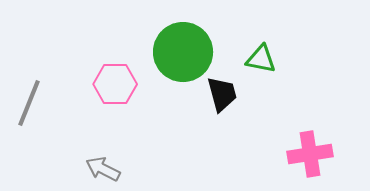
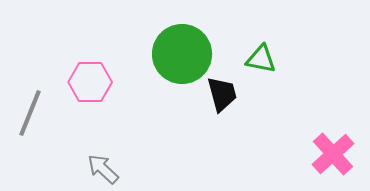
green circle: moved 1 px left, 2 px down
pink hexagon: moved 25 px left, 2 px up
gray line: moved 1 px right, 10 px down
pink cross: moved 23 px right; rotated 33 degrees counterclockwise
gray arrow: rotated 16 degrees clockwise
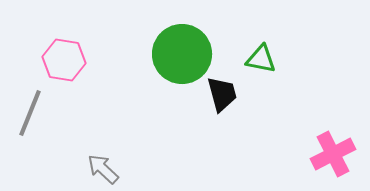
pink hexagon: moved 26 px left, 22 px up; rotated 9 degrees clockwise
pink cross: rotated 15 degrees clockwise
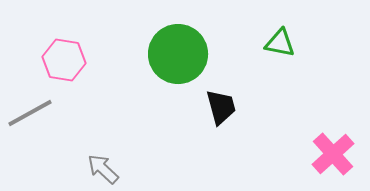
green circle: moved 4 px left
green triangle: moved 19 px right, 16 px up
black trapezoid: moved 1 px left, 13 px down
gray line: rotated 39 degrees clockwise
pink cross: rotated 15 degrees counterclockwise
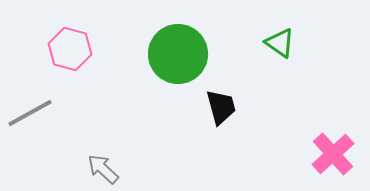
green triangle: rotated 24 degrees clockwise
pink hexagon: moved 6 px right, 11 px up; rotated 6 degrees clockwise
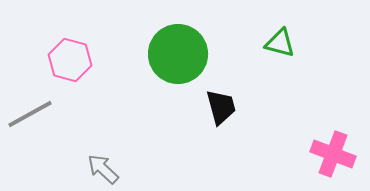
green triangle: rotated 20 degrees counterclockwise
pink hexagon: moved 11 px down
gray line: moved 1 px down
pink cross: rotated 27 degrees counterclockwise
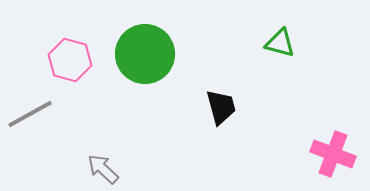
green circle: moved 33 px left
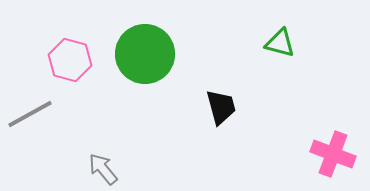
gray arrow: rotated 8 degrees clockwise
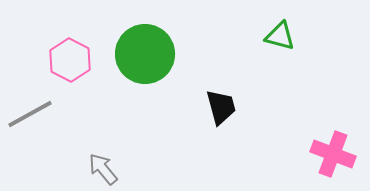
green triangle: moved 7 px up
pink hexagon: rotated 12 degrees clockwise
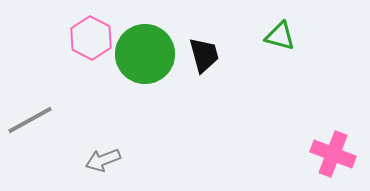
pink hexagon: moved 21 px right, 22 px up
black trapezoid: moved 17 px left, 52 px up
gray line: moved 6 px down
gray arrow: moved 9 px up; rotated 72 degrees counterclockwise
